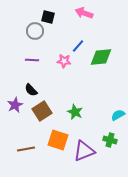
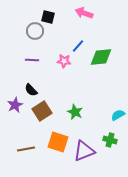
orange square: moved 2 px down
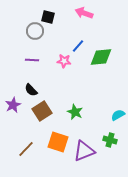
purple star: moved 2 px left
brown line: rotated 36 degrees counterclockwise
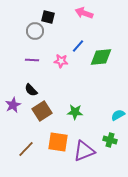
pink star: moved 3 px left
green star: rotated 21 degrees counterclockwise
orange square: rotated 10 degrees counterclockwise
